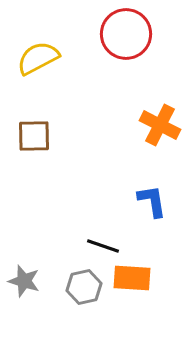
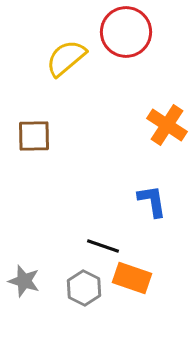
red circle: moved 2 px up
yellow semicircle: moved 28 px right; rotated 12 degrees counterclockwise
orange cross: moved 7 px right; rotated 6 degrees clockwise
orange rectangle: rotated 15 degrees clockwise
gray hexagon: moved 1 px down; rotated 20 degrees counterclockwise
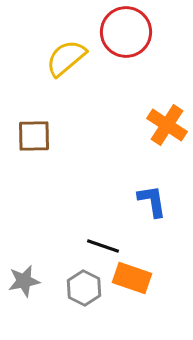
gray star: rotated 28 degrees counterclockwise
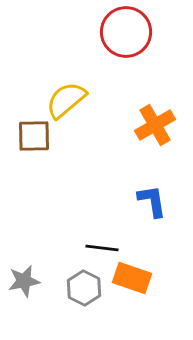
yellow semicircle: moved 42 px down
orange cross: moved 12 px left; rotated 27 degrees clockwise
black line: moved 1 px left, 2 px down; rotated 12 degrees counterclockwise
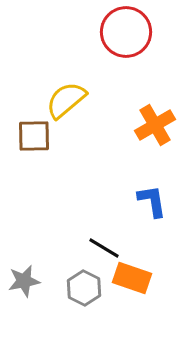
black line: moved 2 px right; rotated 24 degrees clockwise
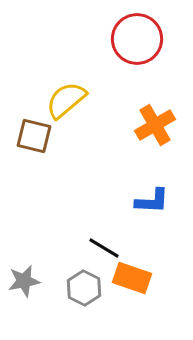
red circle: moved 11 px right, 7 px down
brown square: rotated 15 degrees clockwise
blue L-shape: rotated 102 degrees clockwise
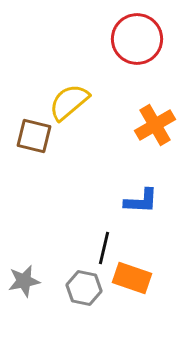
yellow semicircle: moved 3 px right, 2 px down
blue L-shape: moved 11 px left
black line: rotated 72 degrees clockwise
gray hexagon: rotated 16 degrees counterclockwise
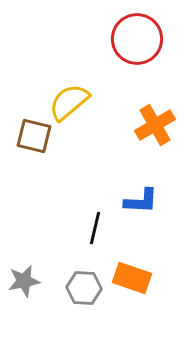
black line: moved 9 px left, 20 px up
gray hexagon: rotated 8 degrees counterclockwise
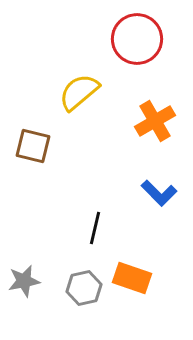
yellow semicircle: moved 10 px right, 10 px up
orange cross: moved 4 px up
brown square: moved 1 px left, 10 px down
blue L-shape: moved 18 px right, 8 px up; rotated 42 degrees clockwise
gray hexagon: rotated 16 degrees counterclockwise
